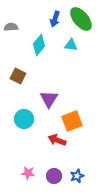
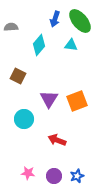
green ellipse: moved 1 px left, 2 px down
orange square: moved 5 px right, 20 px up
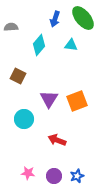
green ellipse: moved 3 px right, 3 px up
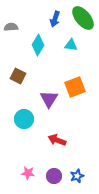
cyan diamond: moved 1 px left; rotated 10 degrees counterclockwise
orange square: moved 2 px left, 14 px up
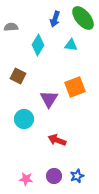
pink star: moved 2 px left, 6 px down
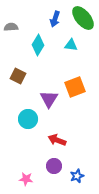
cyan circle: moved 4 px right
purple circle: moved 10 px up
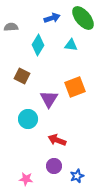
blue arrow: moved 3 px left, 1 px up; rotated 126 degrees counterclockwise
brown square: moved 4 px right
